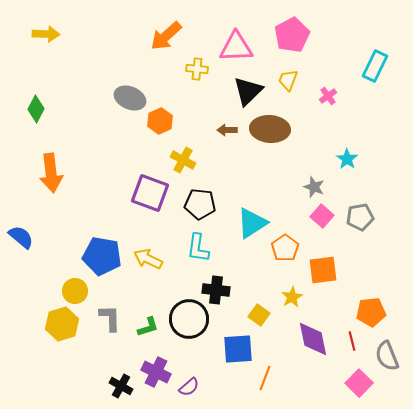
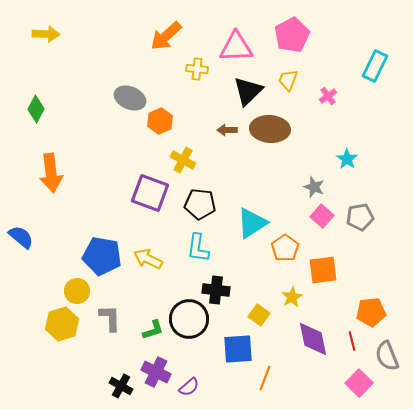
yellow circle at (75, 291): moved 2 px right
green L-shape at (148, 327): moved 5 px right, 3 px down
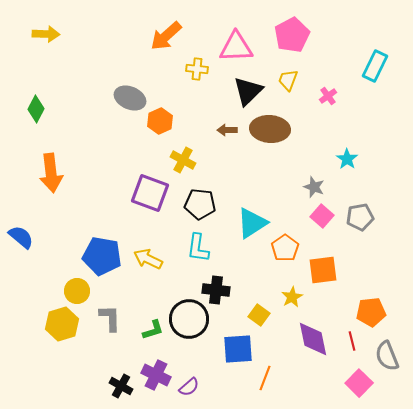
purple cross at (156, 372): moved 3 px down
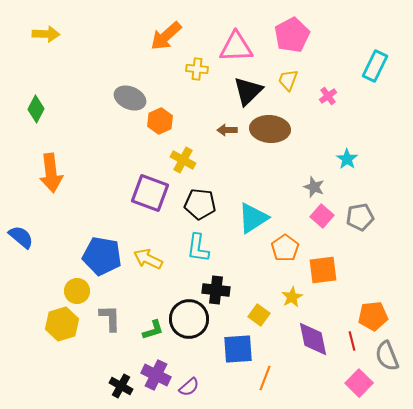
cyan triangle at (252, 223): moved 1 px right, 5 px up
orange pentagon at (371, 312): moved 2 px right, 4 px down
